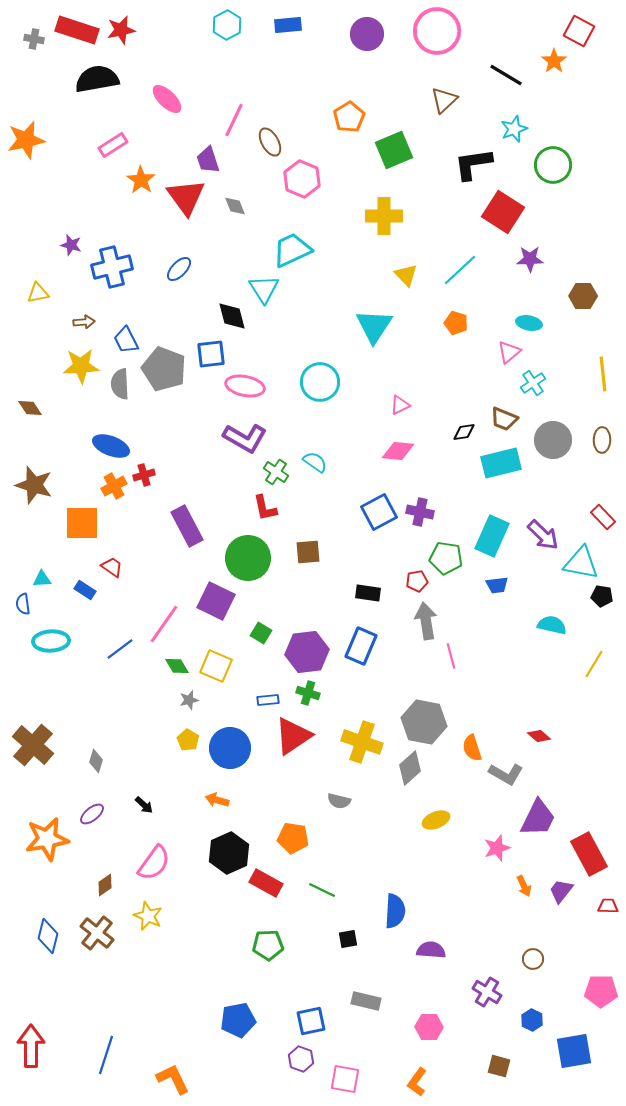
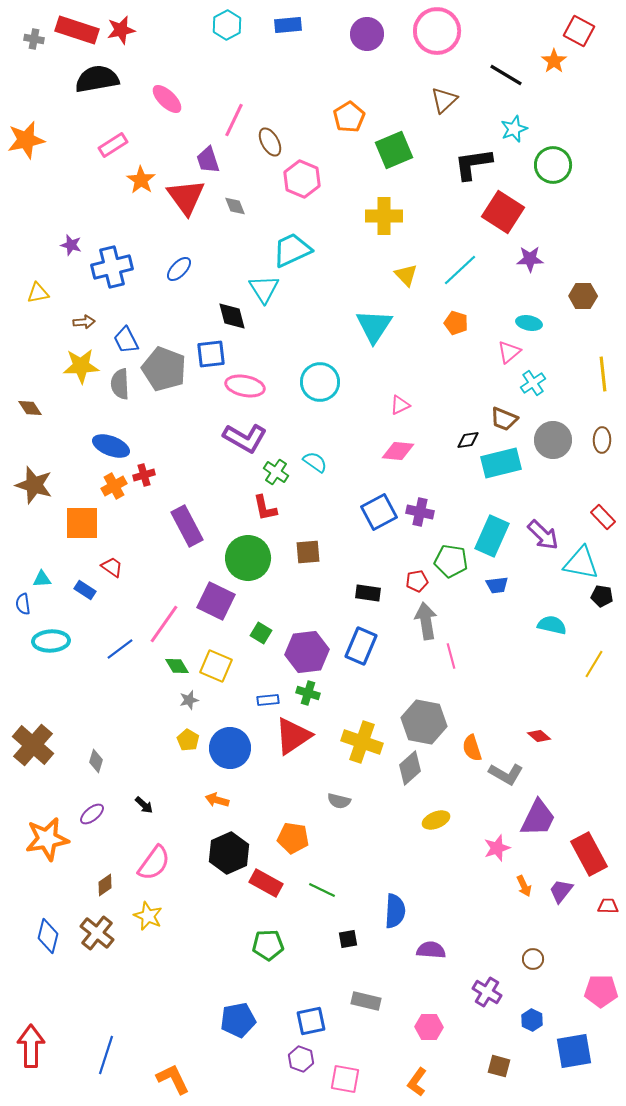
black diamond at (464, 432): moved 4 px right, 8 px down
green pentagon at (446, 558): moved 5 px right, 3 px down
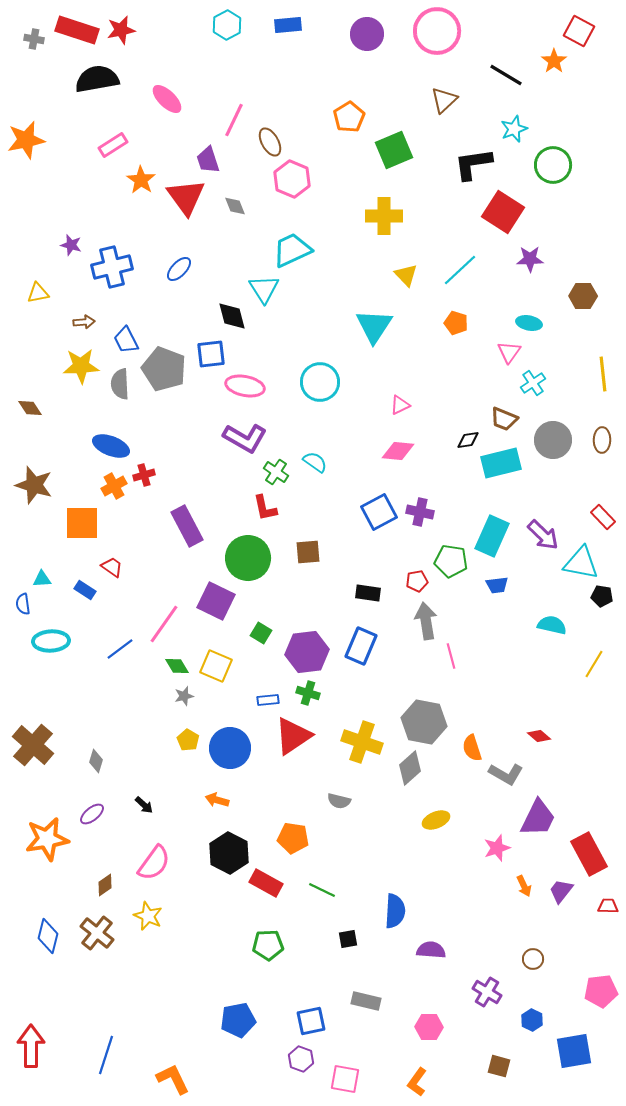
pink hexagon at (302, 179): moved 10 px left
pink triangle at (509, 352): rotated 15 degrees counterclockwise
gray star at (189, 700): moved 5 px left, 4 px up
black hexagon at (229, 853): rotated 9 degrees counterclockwise
pink pentagon at (601, 991): rotated 8 degrees counterclockwise
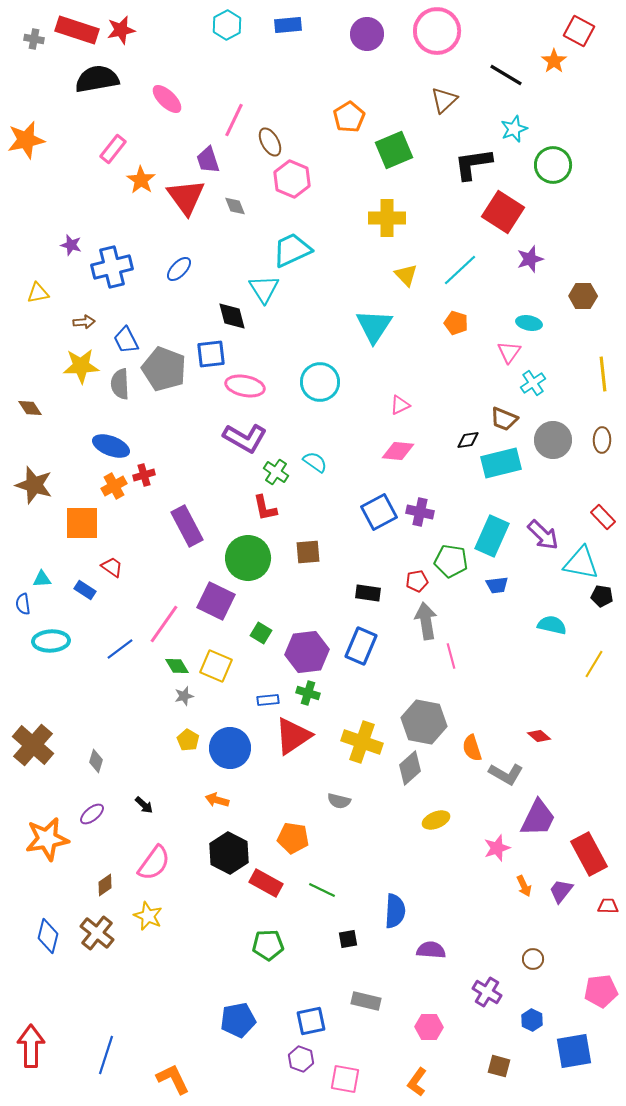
pink rectangle at (113, 145): moved 4 px down; rotated 20 degrees counterclockwise
yellow cross at (384, 216): moved 3 px right, 2 px down
purple star at (530, 259): rotated 16 degrees counterclockwise
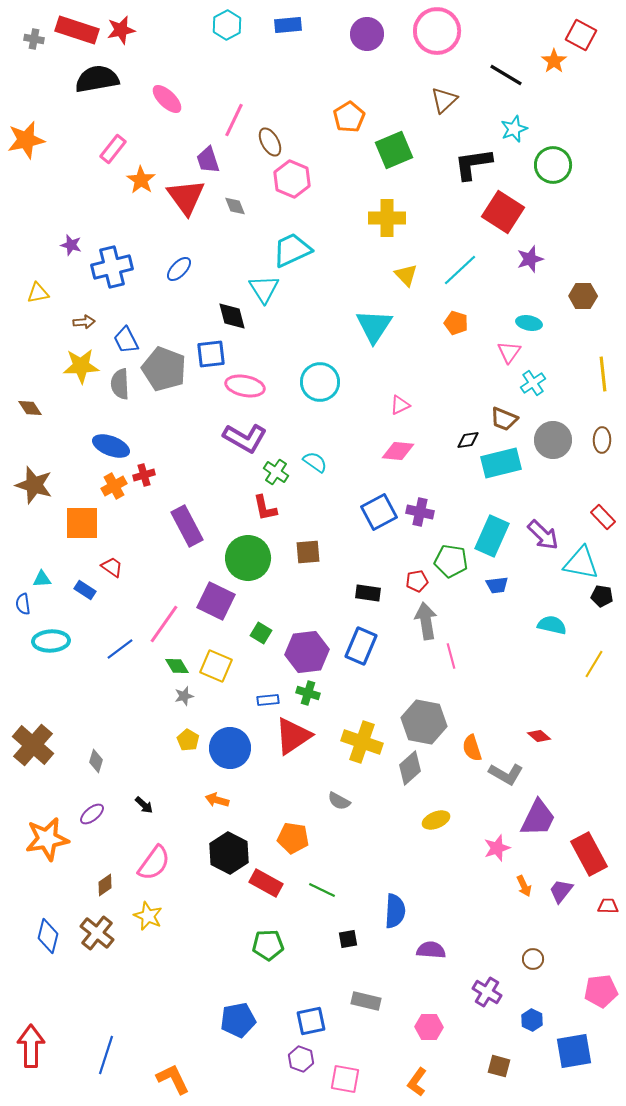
red square at (579, 31): moved 2 px right, 4 px down
gray semicircle at (339, 801): rotated 15 degrees clockwise
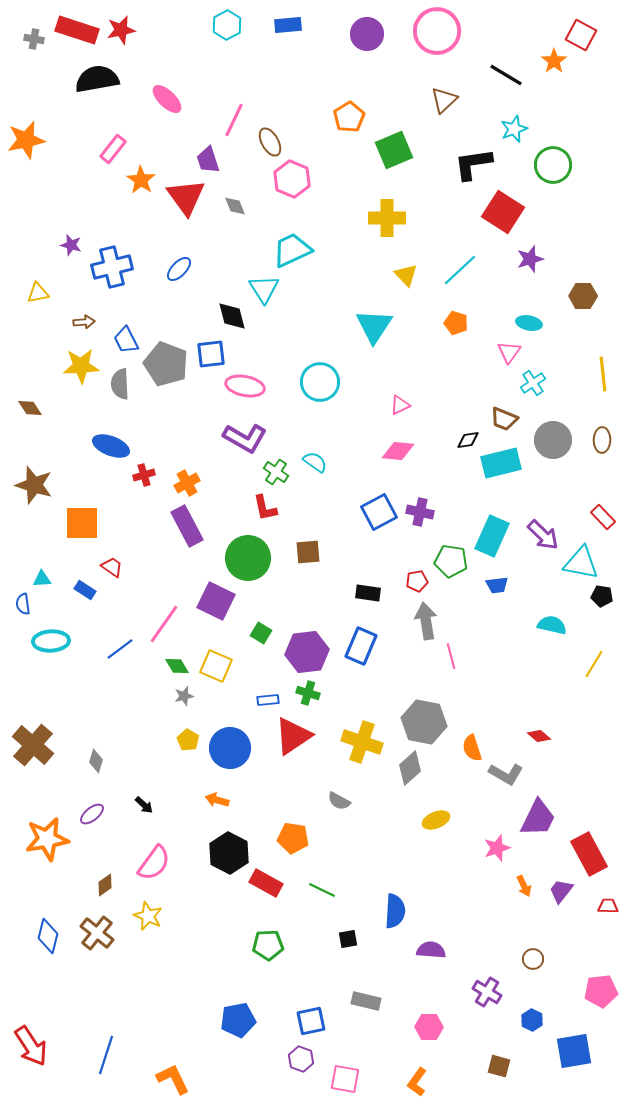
gray pentagon at (164, 369): moved 2 px right, 5 px up
orange cross at (114, 486): moved 73 px right, 3 px up
red arrow at (31, 1046): rotated 147 degrees clockwise
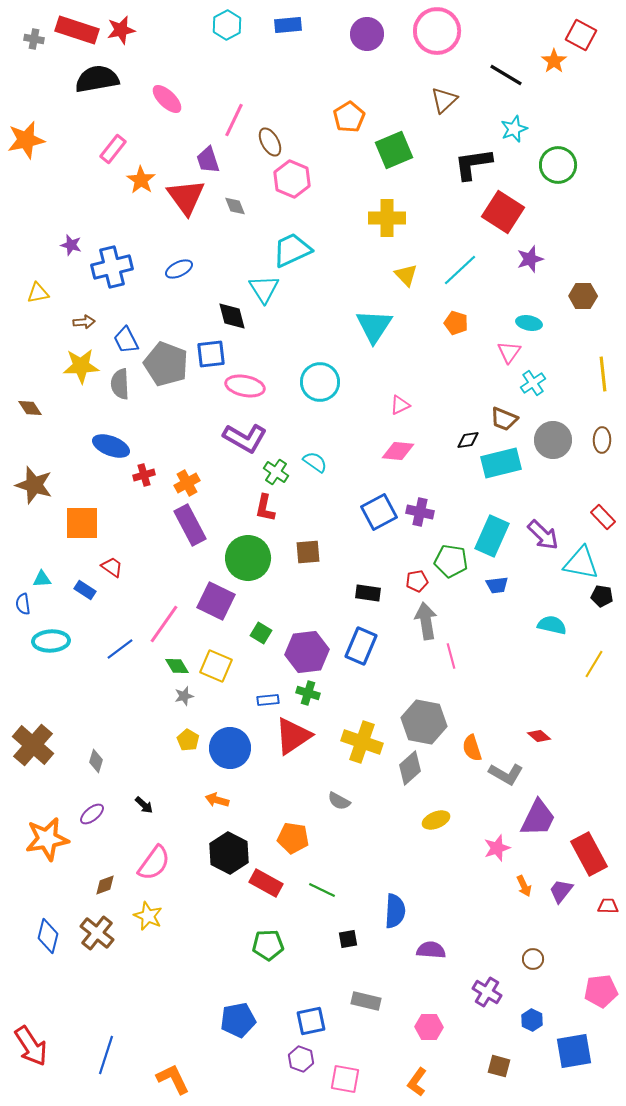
green circle at (553, 165): moved 5 px right
blue ellipse at (179, 269): rotated 20 degrees clockwise
red L-shape at (265, 508): rotated 24 degrees clockwise
purple rectangle at (187, 526): moved 3 px right, 1 px up
brown diamond at (105, 885): rotated 15 degrees clockwise
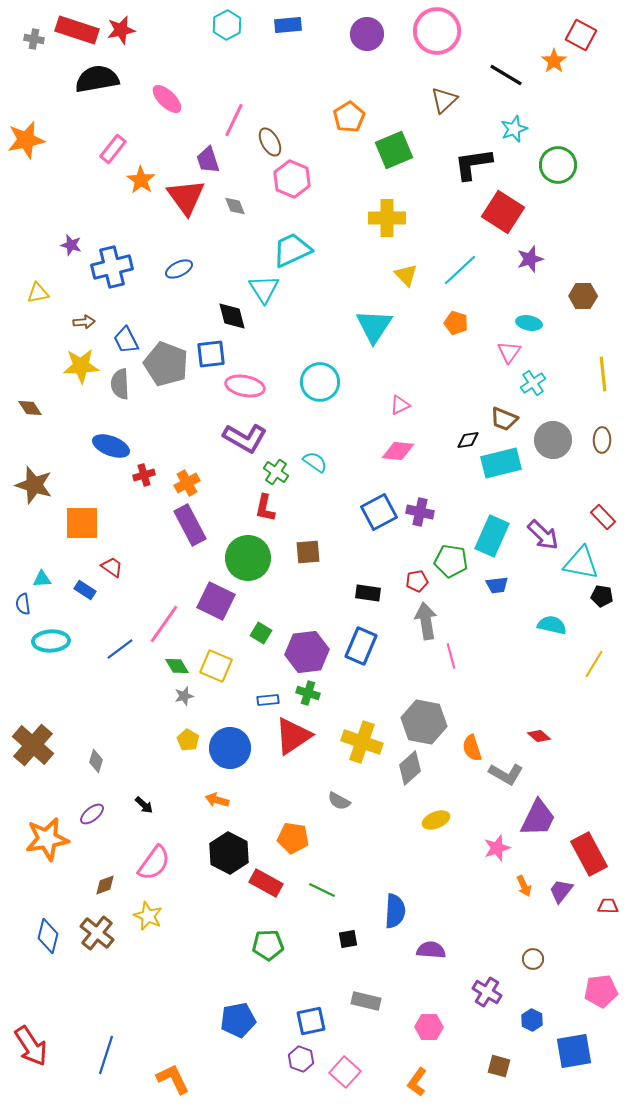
pink square at (345, 1079): moved 7 px up; rotated 32 degrees clockwise
